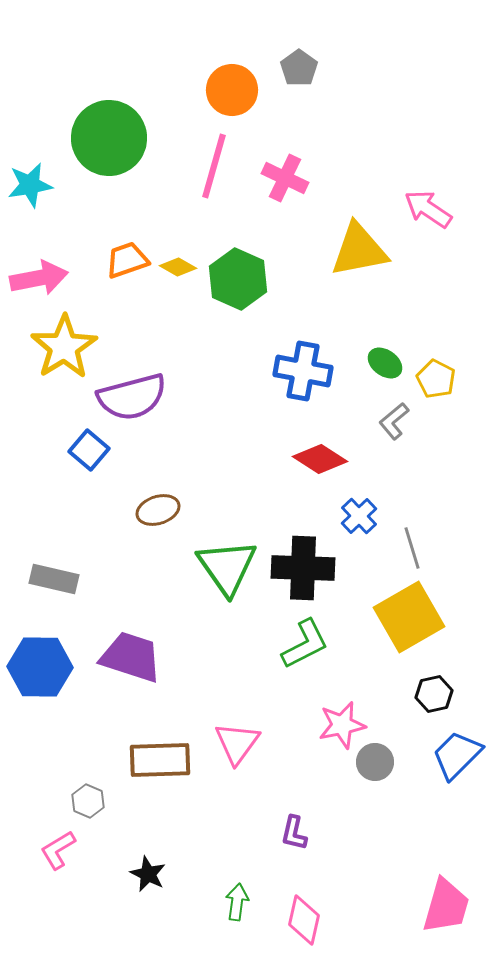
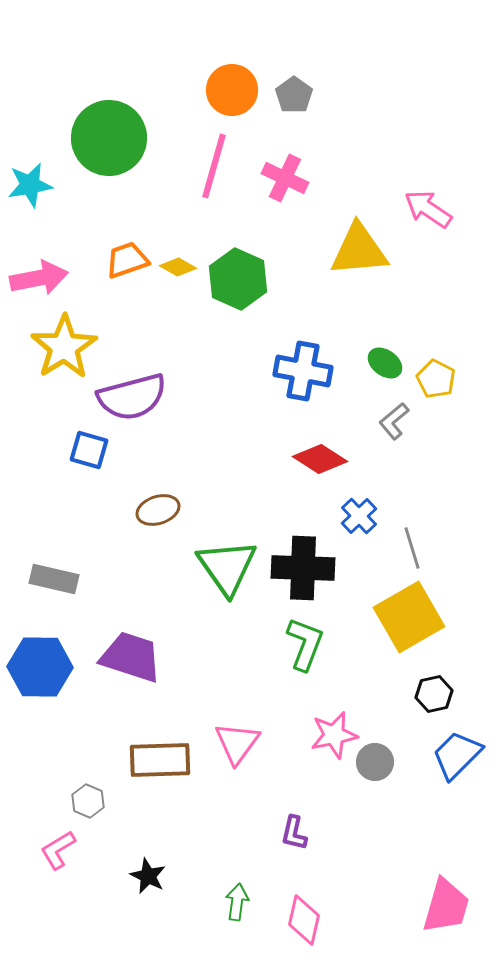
gray pentagon at (299, 68): moved 5 px left, 27 px down
yellow triangle at (359, 250): rotated 6 degrees clockwise
blue square at (89, 450): rotated 24 degrees counterclockwise
green L-shape at (305, 644): rotated 42 degrees counterclockwise
pink star at (342, 725): moved 8 px left, 10 px down
black star at (148, 874): moved 2 px down
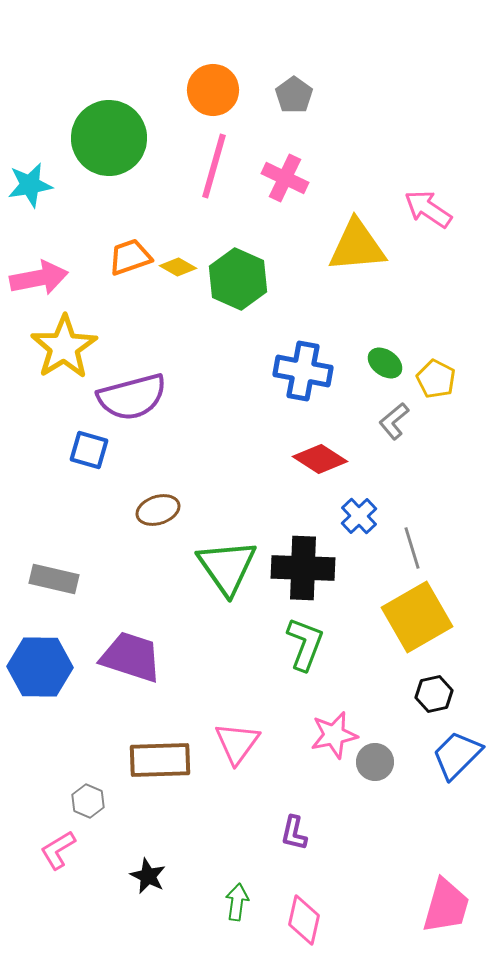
orange circle at (232, 90): moved 19 px left
yellow triangle at (359, 250): moved 2 px left, 4 px up
orange trapezoid at (127, 260): moved 3 px right, 3 px up
yellow square at (409, 617): moved 8 px right
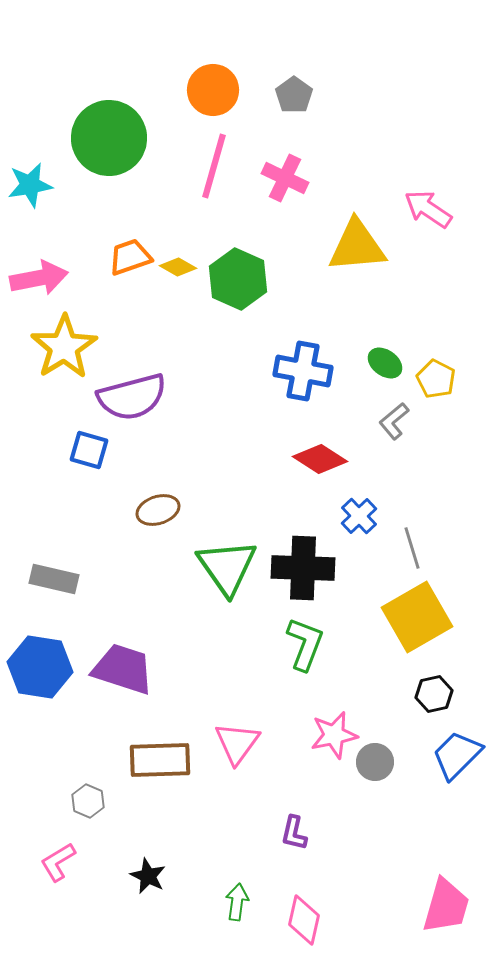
purple trapezoid at (131, 657): moved 8 px left, 12 px down
blue hexagon at (40, 667): rotated 8 degrees clockwise
pink L-shape at (58, 850): moved 12 px down
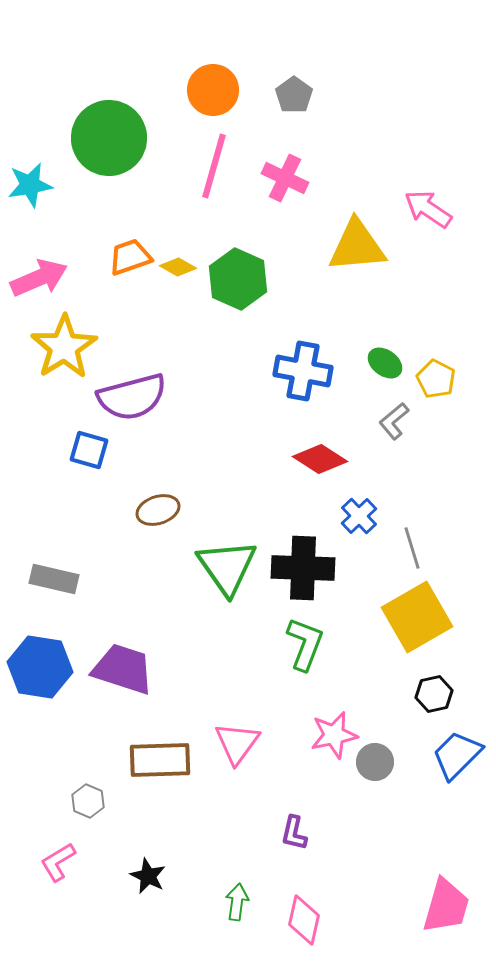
pink arrow at (39, 278): rotated 12 degrees counterclockwise
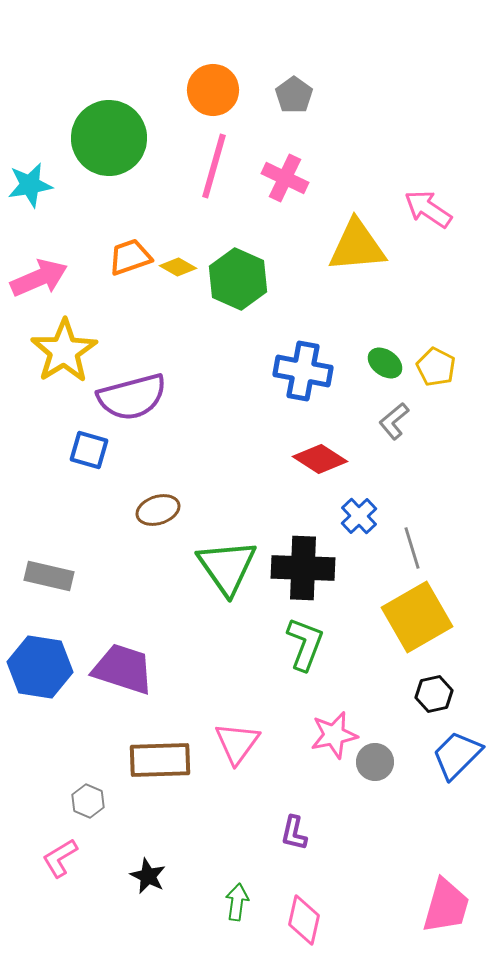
yellow star at (64, 347): moved 4 px down
yellow pentagon at (436, 379): moved 12 px up
gray rectangle at (54, 579): moved 5 px left, 3 px up
pink L-shape at (58, 862): moved 2 px right, 4 px up
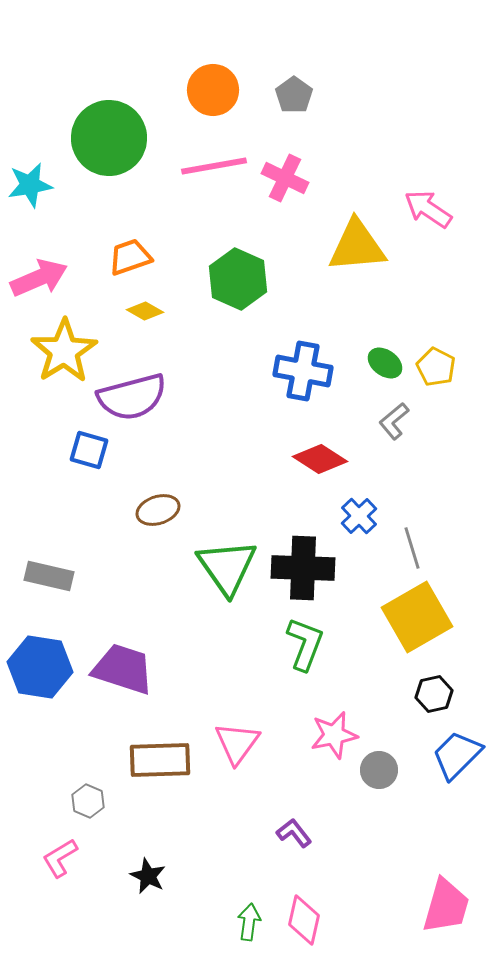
pink line at (214, 166): rotated 64 degrees clockwise
yellow diamond at (178, 267): moved 33 px left, 44 px down
gray circle at (375, 762): moved 4 px right, 8 px down
purple L-shape at (294, 833): rotated 129 degrees clockwise
green arrow at (237, 902): moved 12 px right, 20 px down
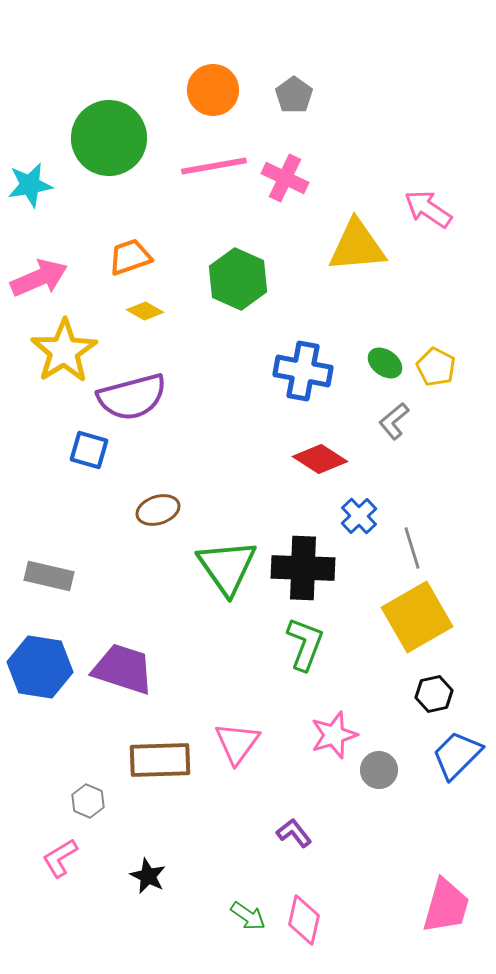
pink star at (334, 735): rotated 6 degrees counterclockwise
green arrow at (249, 922): moved 1 px left, 6 px up; rotated 117 degrees clockwise
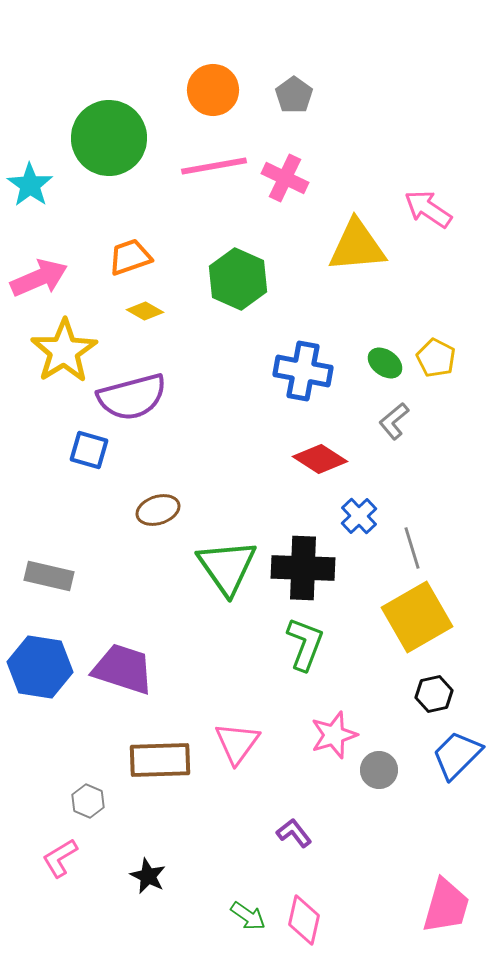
cyan star at (30, 185): rotated 27 degrees counterclockwise
yellow pentagon at (436, 367): moved 9 px up
